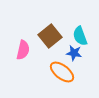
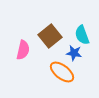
cyan semicircle: moved 2 px right, 1 px up
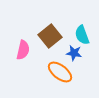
orange ellipse: moved 2 px left
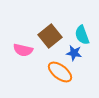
pink semicircle: rotated 90 degrees clockwise
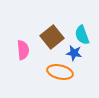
brown square: moved 2 px right, 1 px down
pink semicircle: rotated 108 degrees counterclockwise
orange ellipse: rotated 25 degrees counterclockwise
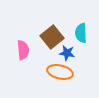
cyan semicircle: moved 1 px left, 2 px up; rotated 18 degrees clockwise
blue star: moved 7 px left
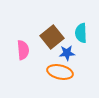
blue star: rotated 14 degrees counterclockwise
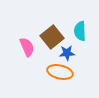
cyan semicircle: moved 1 px left, 2 px up
pink semicircle: moved 4 px right, 3 px up; rotated 18 degrees counterclockwise
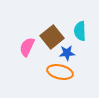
pink semicircle: rotated 132 degrees counterclockwise
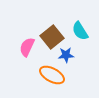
cyan semicircle: rotated 30 degrees counterclockwise
blue star: moved 1 px left, 2 px down
orange ellipse: moved 8 px left, 3 px down; rotated 15 degrees clockwise
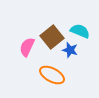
cyan semicircle: rotated 144 degrees clockwise
blue star: moved 4 px right, 5 px up; rotated 21 degrees clockwise
